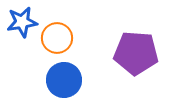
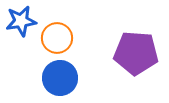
blue star: moved 1 px left, 1 px up
blue circle: moved 4 px left, 2 px up
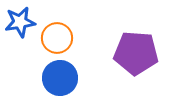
blue star: moved 1 px left, 1 px down
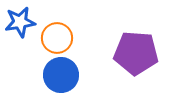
blue circle: moved 1 px right, 3 px up
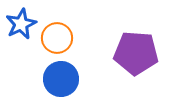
blue star: moved 1 px right, 2 px down; rotated 16 degrees counterclockwise
blue circle: moved 4 px down
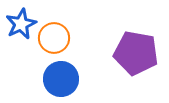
orange circle: moved 3 px left
purple pentagon: rotated 6 degrees clockwise
